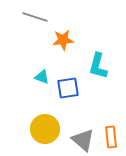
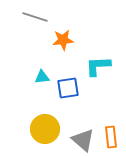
cyan L-shape: rotated 72 degrees clockwise
cyan triangle: rotated 28 degrees counterclockwise
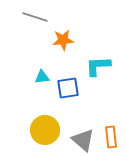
yellow circle: moved 1 px down
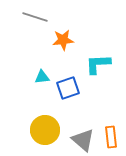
cyan L-shape: moved 2 px up
blue square: rotated 10 degrees counterclockwise
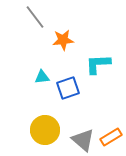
gray line: rotated 35 degrees clockwise
orange rectangle: rotated 65 degrees clockwise
